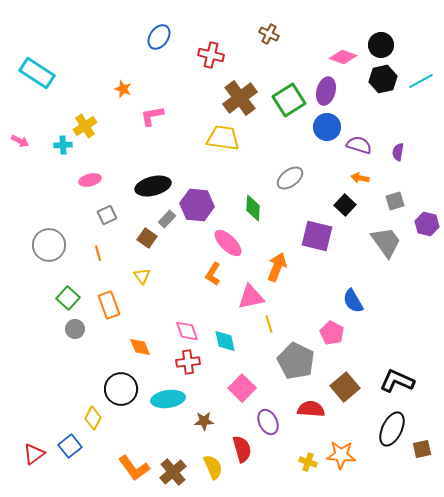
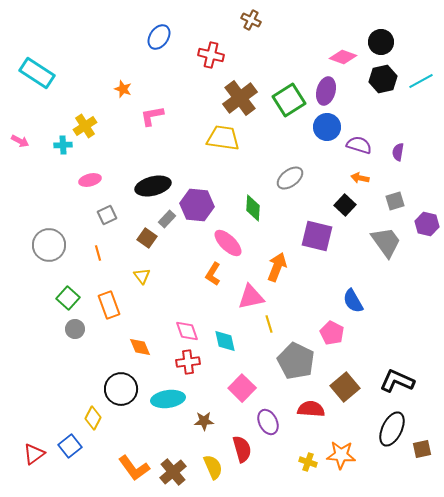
brown cross at (269, 34): moved 18 px left, 14 px up
black circle at (381, 45): moved 3 px up
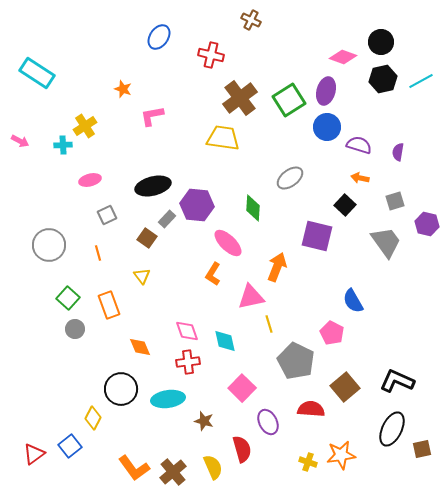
brown star at (204, 421): rotated 18 degrees clockwise
orange star at (341, 455): rotated 12 degrees counterclockwise
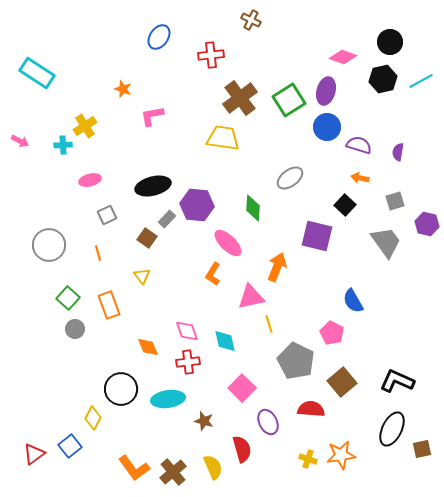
black circle at (381, 42): moved 9 px right
red cross at (211, 55): rotated 20 degrees counterclockwise
orange diamond at (140, 347): moved 8 px right
brown square at (345, 387): moved 3 px left, 5 px up
yellow cross at (308, 462): moved 3 px up
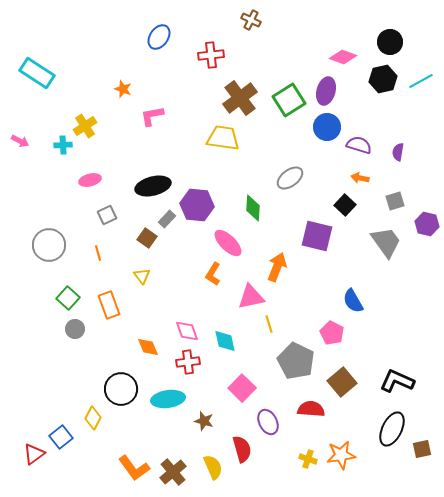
blue square at (70, 446): moved 9 px left, 9 px up
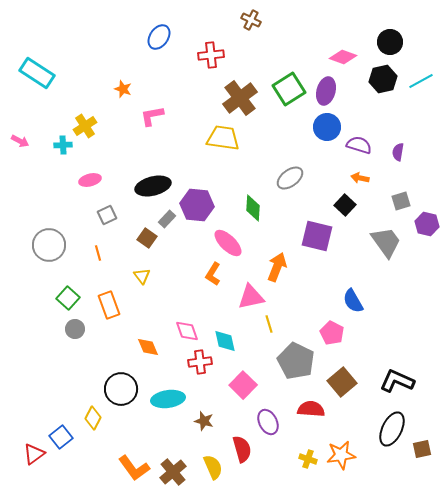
green square at (289, 100): moved 11 px up
gray square at (395, 201): moved 6 px right
red cross at (188, 362): moved 12 px right
pink square at (242, 388): moved 1 px right, 3 px up
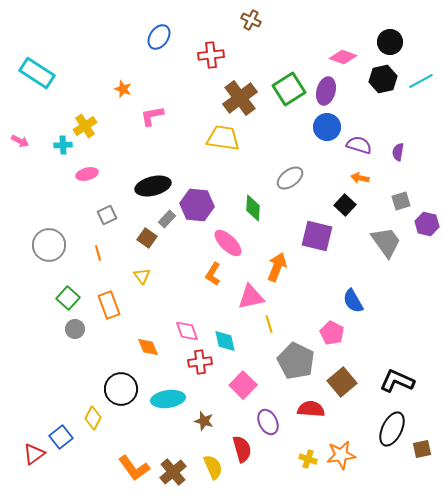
pink ellipse at (90, 180): moved 3 px left, 6 px up
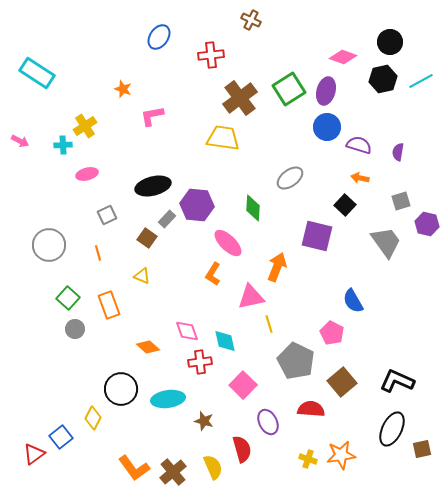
yellow triangle at (142, 276): rotated 30 degrees counterclockwise
orange diamond at (148, 347): rotated 25 degrees counterclockwise
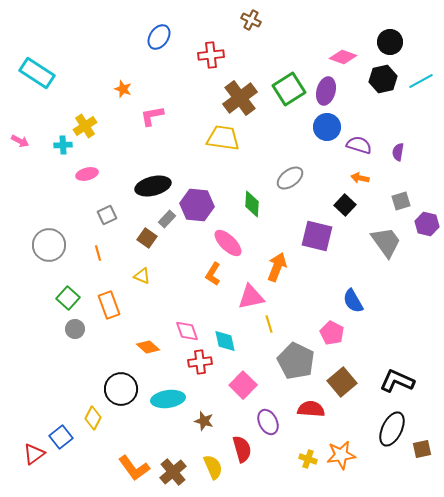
green diamond at (253, 208): moved 1 px left, 4 px up
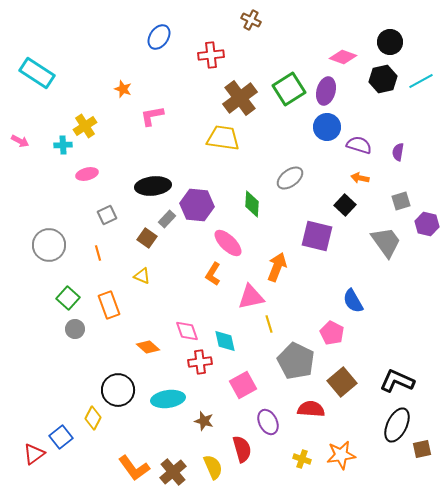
black ellipse at (153, 186): rotated 8 degrees clockwise
pink square at (243, 385): rotated 16 degrees clockwise
black circle at (121, 389): moved 3 px left, 1 px down
black ellipse at (392, 429): moved 5 px right, 4 px up
yellow cross at (308, 459): moved 6 px left
